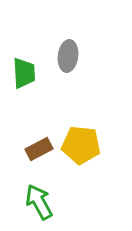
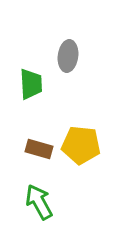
green trapezoid: moved 7 px right, 11 px down
brown rectangle: rotated 44 degrees clockwise
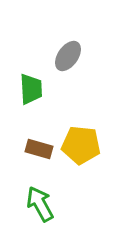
gray ellipse: rotated 28 degrees clockwise
green trapezoid: moved 5 px down
green arrow: moved 1 px right, 2 px down
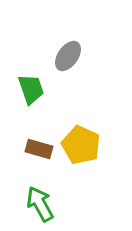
green trapezoid: rotated 16 degrees counterclockwise
yellow pentagon: rotated 18 degrees clockwise
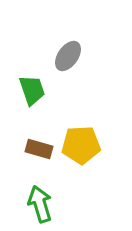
green trapezoid: moved 1 px right, 1 px down
yellow pentagon: rotated 27 degrees counterclockwise
green arrow: rotated 12 degrees clockwise
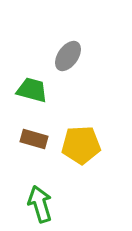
green trapezoid: rotated 56 degrees counterclockwise
brown rectangle: moved 5 px left, 10 px up
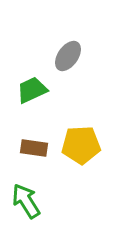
green trapezoid: rotated 40 degrees counterclockwise
brown rectangle: moved 9 px down; rotated 8 degrees counterclockwise
green arrow: moved 14 px left, 3 px up; rotated 15 degrees counterclockwise
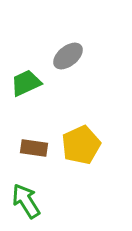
gray ellipse: rotated 16 degrees clockwise
green trapezoid: moved 6 px left, 7 px up
yellow pentagon: rotated 21 degrees counterclockwise
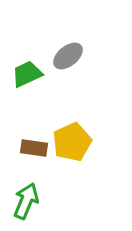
green trapezoid: moved 1 px right, 9 px up
yellow pentagon: moved 9 px left, 3 px up
green arrow: rotated 54 degrees clockwise
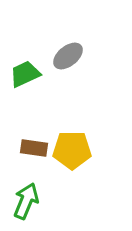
green trapezoid: moved 2 px left
yellow pentagon: moved 8 px down; rotated 24 degrees clockwise
